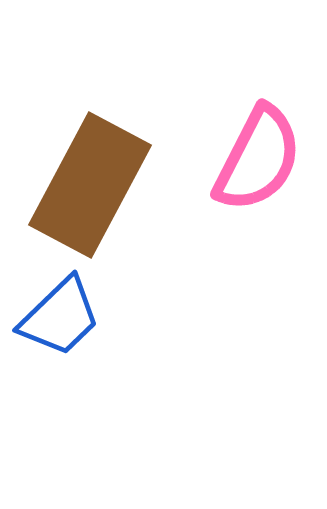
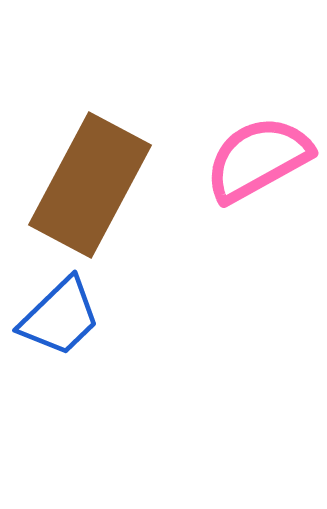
pink semicircle: rotated 146 degrees counterclockwise
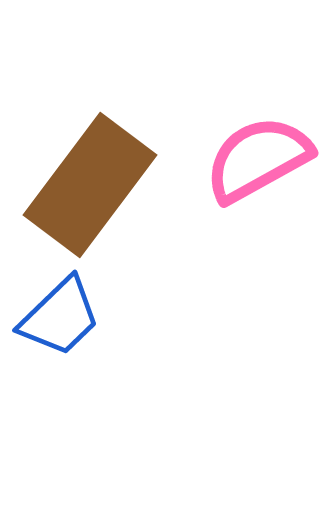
brown rectangle: rotated 9 degrees clockwise
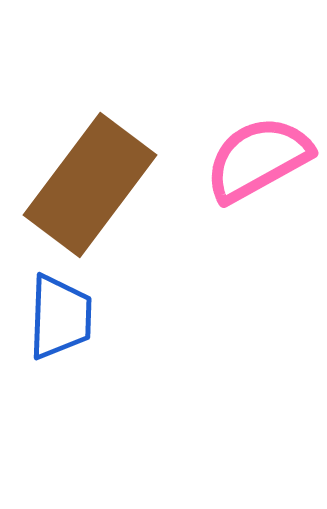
blue trapezoid: rotated 44 degrees counterclockwise
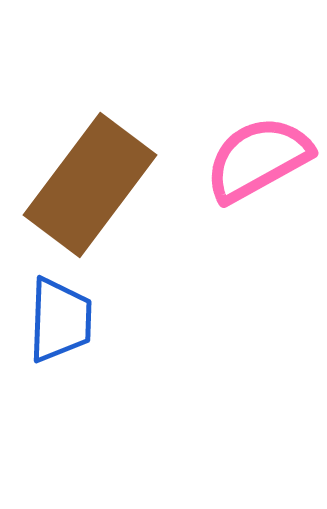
blue trapezoid: moved 3 px down
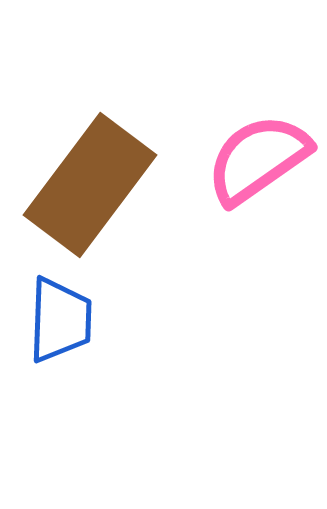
pink semicircle: rotated 6 degrees counterclockwise
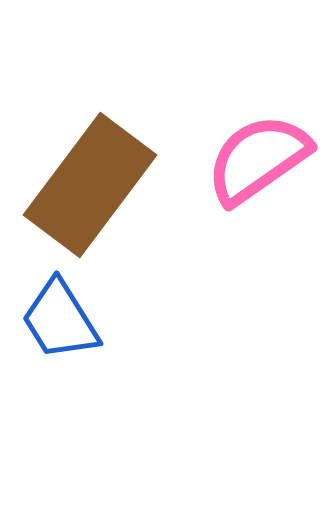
blue trapezoid: rotated 146 degrees clockwise
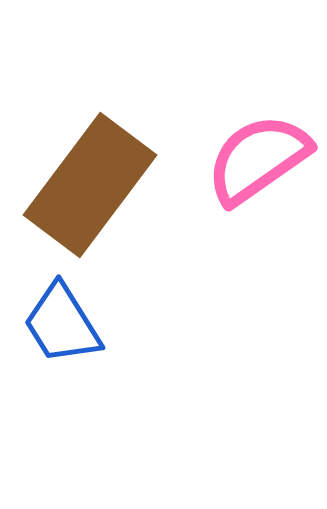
blue trapezoid: moved 2 px right, 4 px down
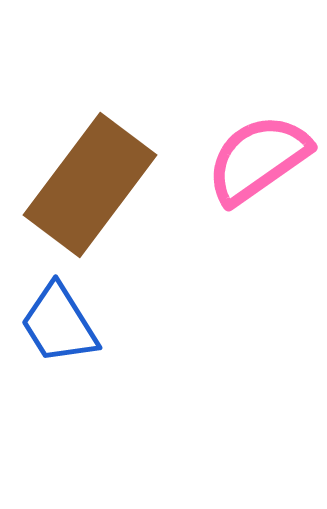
blue trapezoid: moved 3 px left
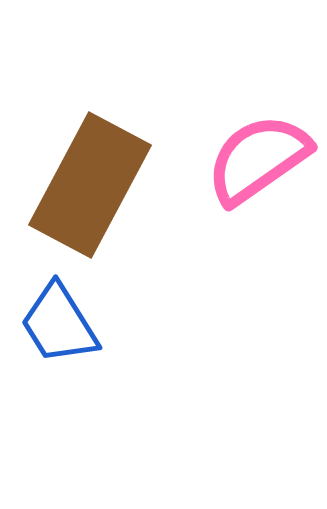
brown rectangle: rotated 9 degrees counterclockwise
